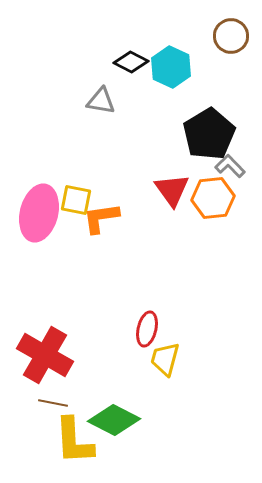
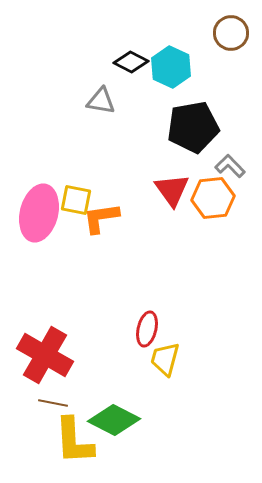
brown circle: moved 3 px up
black pentagon: moved 16 px left, 7 px up; rotated 21 degrees clockwise
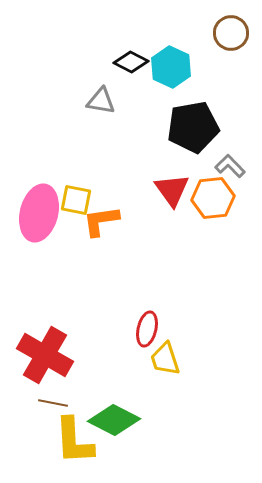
orange L-shape: moved 3 px down
yellow trapezoid: rotated 33 degrees counterclockwise
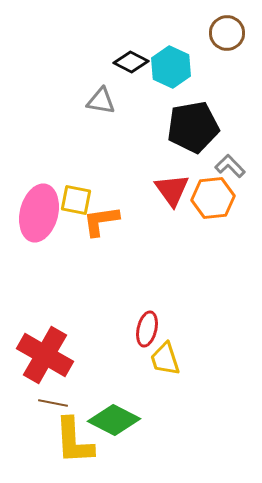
brown circle: moved 4 px left
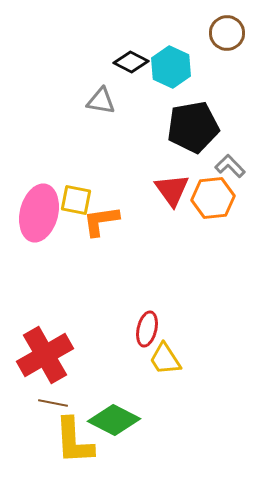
red cross: rotated 30 degrees clockwise
yellow trapezoid: rotated 15 degrees counterclockwise
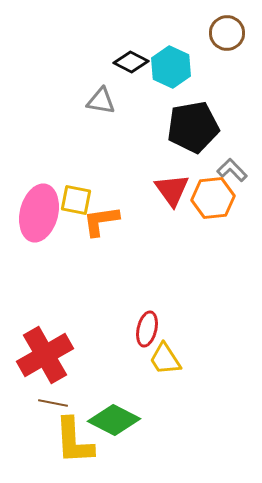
gray L-shape: moved 2 px right, 4 px down
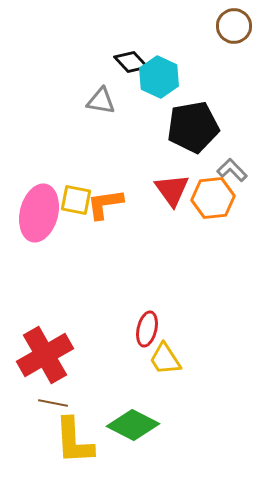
brown circle: moved 7 px right, 7 px up
black diamond: rotated 20 degrees clockwise
cyan hexagon: moved 12 px left, 10 px down
orange L-shape: moved 4 px right, 17 px up
green diamond: moved 19 px right, 5 px down
